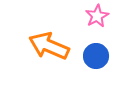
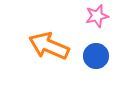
pink star: rotated 15 degrees clockwise
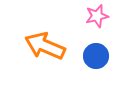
orange arrow: moved 4 px left
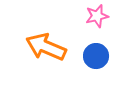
orange arrow: moved 1 px right, 1 px down
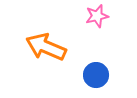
blue circle: moved 19 px down
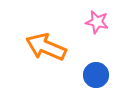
pink star: moved 6 px down; rotated 25 degrees clockwise
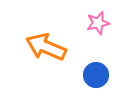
pink star: moved 1 px right, 1 px down; rotated 25 degrees counterclockwise
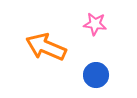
pink star: moved 3 px left, 1 px down; rotated 20 degrees clockwise
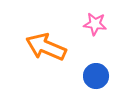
blue circle: moved 1 px down
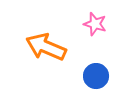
pink star: rotated 10 degrees clockwise
